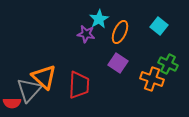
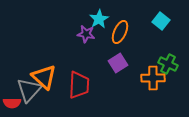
cyan square: moved 2 px right, 5 px up
purple square: rotated 24 degrees clockwise
orange cross: moved 1 px right, 1 px up; rotated 20 degrees counterclockwise
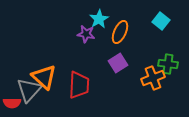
green cross: rotated 18 degrees counterclockwise
orange cross: rotated 20 degrees counterclockwise
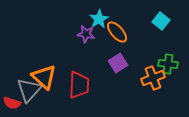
orange ellipse: moved 3 px left; rotated 65 degrees counterclockwise
red semicircle: rotated 18 degrees clockwise
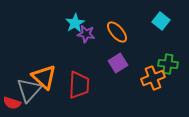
cyan star: moved 24 px left, 4 px down
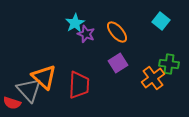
purple star: rotated 12 degrees clockwise
green cross: moved 1 px right
orange cross: rotated 15 degrees counterclockwise
gray triangle: rotated 24 degrees counterclockwise
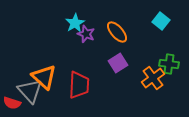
gray triangle: moved 1 px right, 1 px down
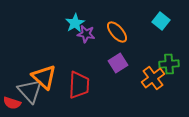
purple star: rotated 12 degrees counterclockwise
green cross: rotated 12 degrees counterclockwise
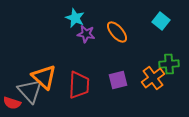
cyan star: moved 5 px up; rotated 18 degrees counterclockwise
purple square: moved 17 px down; rotated 18 degrees clockwise
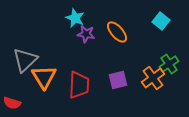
green cross: rotated 30 degrees counterclockwise
orange triangle: rotated 16 degrees clockwise
gray triangle: moved 5 px left, 31 px up; rotated 28 degrees clockwise
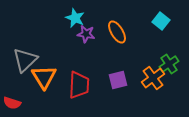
orange ellipse: rotated 10 degrees clockwise
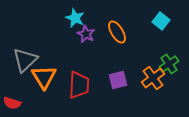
purple star: rotated 18 degrees clockwise
